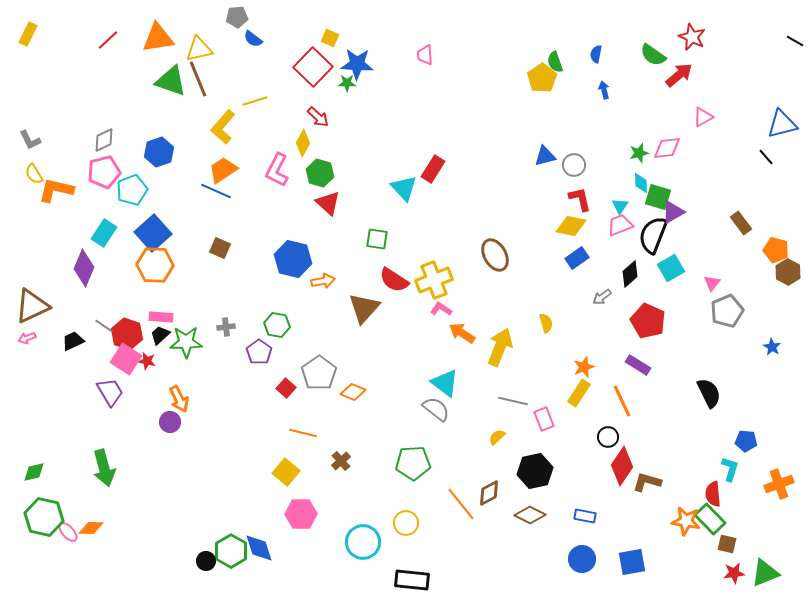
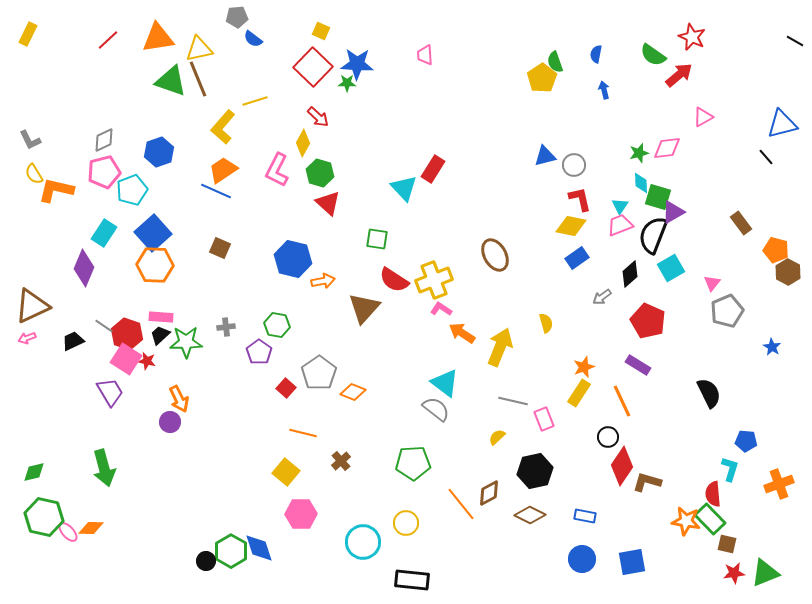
yellow square at (330, 38): moved 9 px left, 7 px up
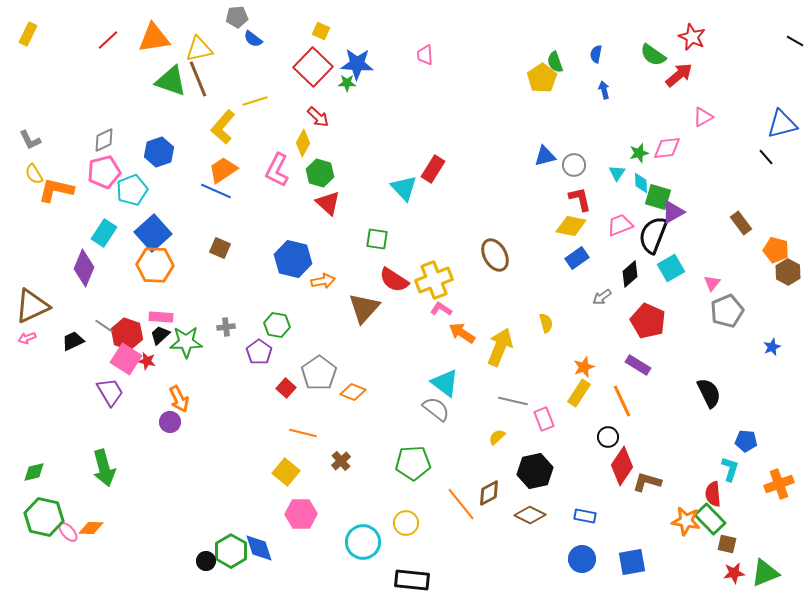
orange triangle at (158, 38): moved 4 px left
cyan triangle at (620, 206): moved 3 px left, 33 px up
blue star at (772, 347): rotated 18 degrees clockwise
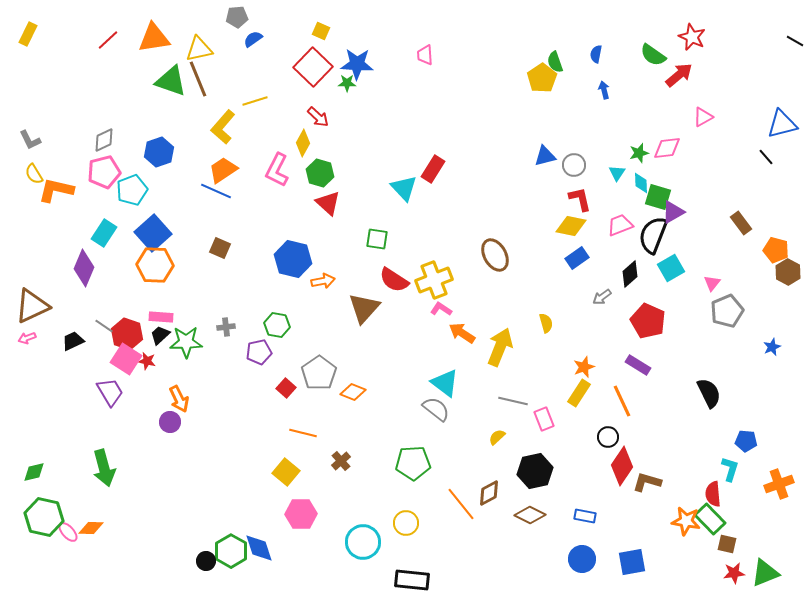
blue semicircle at (253, 39): rotated 108 degrees clockwise
purple pentagon at (259, 352): rotated 25 degrees clockwise
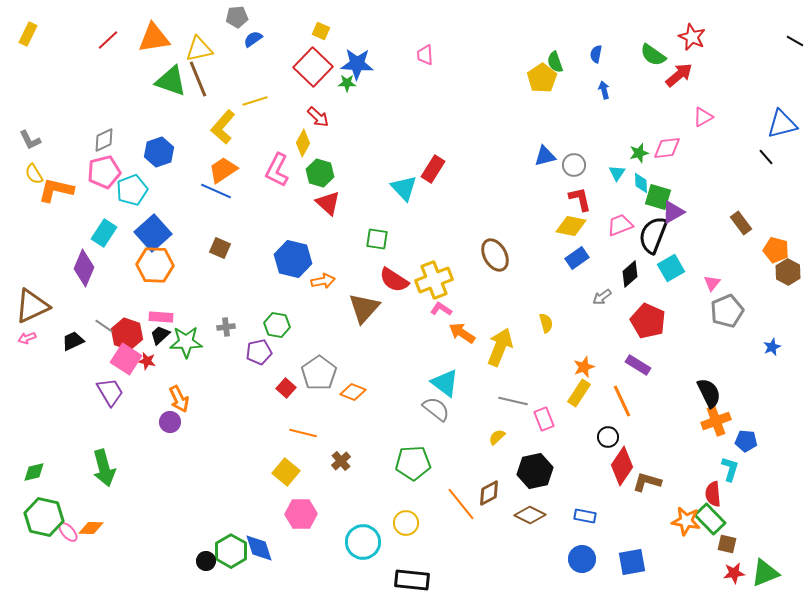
orange cross at (779, 484): moved 63 px left, 63 px up
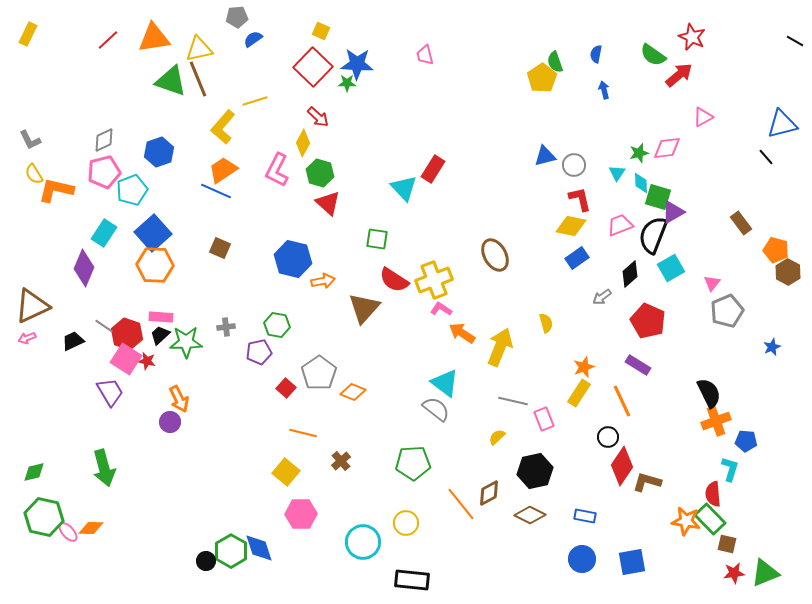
pink trapezoid at (425, 55): rotated 10 degrees counterclockwise
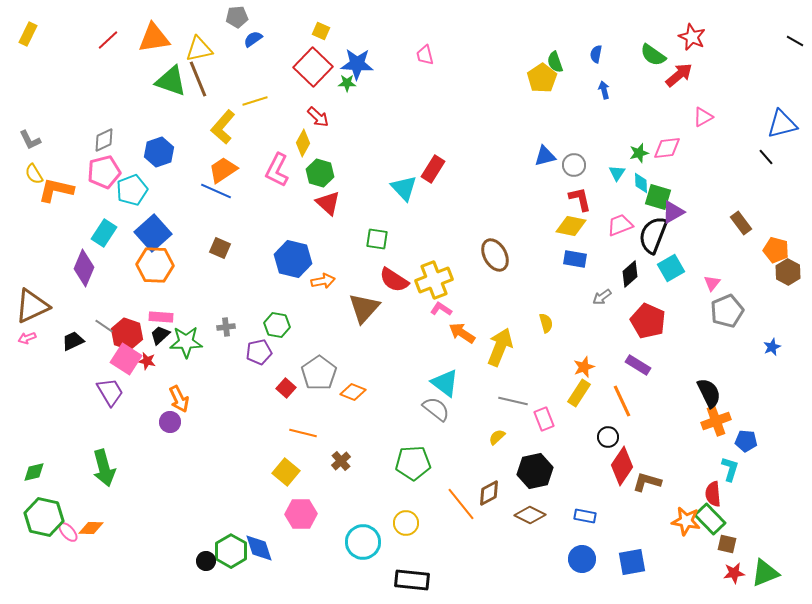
blue rectangle at (577, 258): moved 2 px left, 1 px down; rotated 45 degrees clockwise
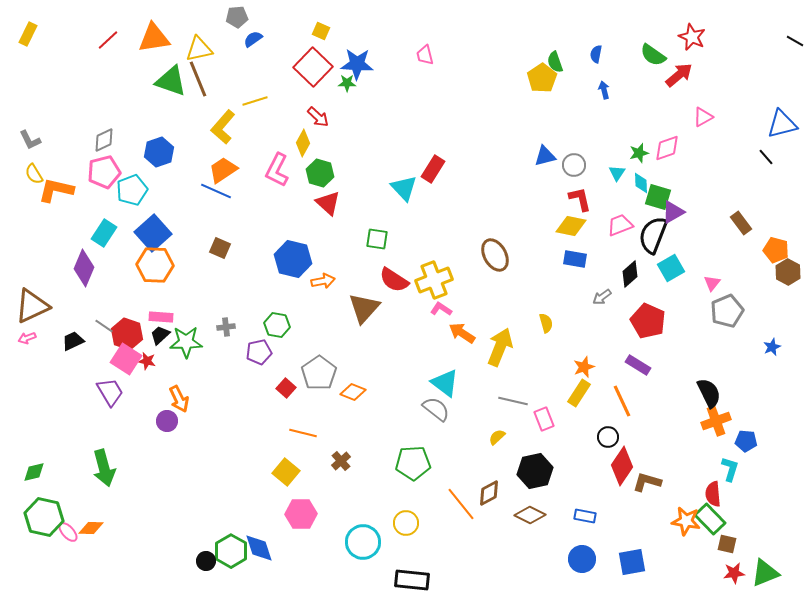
pink diamond at (667, 148): rotated 12 degrees counterclockwise
purple circle at (170, 422): moved 3 px left, 1 px up
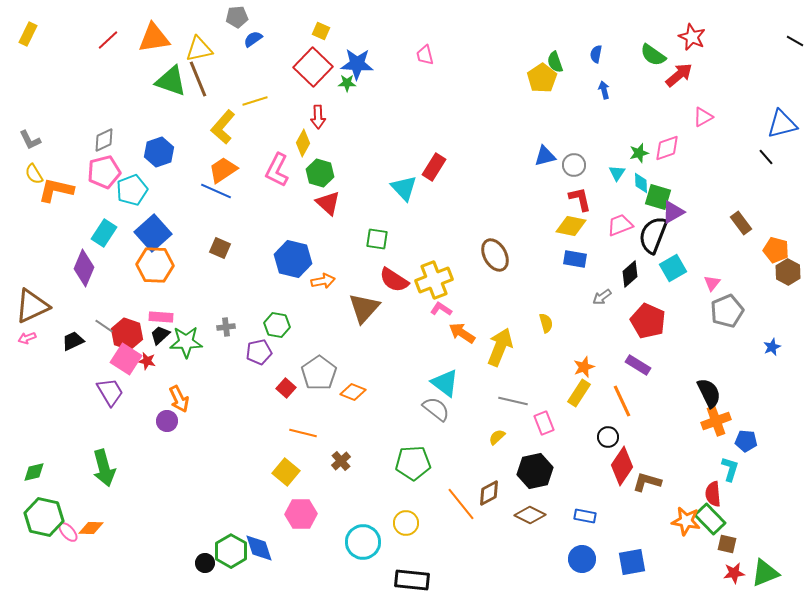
red arrow at (318, 117): rotated 45 degrees clockwise
red rectangle at (433, 169): moved 1 px right, 2 px up
cyan square at (671, 268): moved 2 px right
pink rectangle at (544, 419): moved 4 px down
black circle at (206, 561): moved 1 px left, 2 px down
